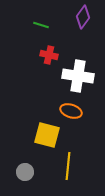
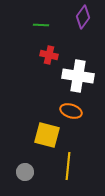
green line: rotated 14 degrees counterclockwise
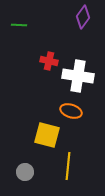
green line: moved 22 px left
red cross: moved 6 px down
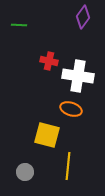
orange ellipse: moved 2 px up
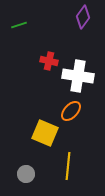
green line: rotated 21 degrees counterclockwise
orange ellipse: moved 2 px down; rotated 65 degrees counterclockwise
yellow square: moved 2 px left, 2 px up; rotated 8 degrees clockwise
gray circle: moved 1 px right, 2 px down
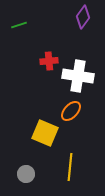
red cross: rotated 18 degrees counterclockwise
yellow line: moved 2 px right, 1 px down
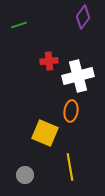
white cross: rotated 24 degrees counterclockwise
orange ellipse: rotated 35 degrees counterclockwise
yellow line: rotated 16 degrees counterclockwise
gray circle: moved 1 px left, 1 px down
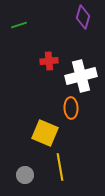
purple diamond: rotated 20 degrees counterclockwise
white cross: moved 3 px right
orange ellipse: moved 3 px up; rotated 10 degrees counterclockwise
yellow line: moved 10 px left
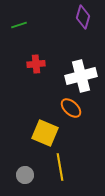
red cross: moved 13 px left, 3 px down
orange ellipse: rotated 45 degrees counterclockwise
